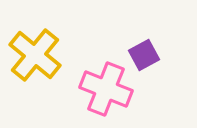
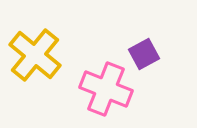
purple square: moved 1 px up
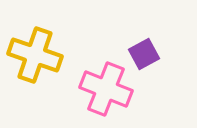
yellow cross: rotated 20 degrees counterclockwise
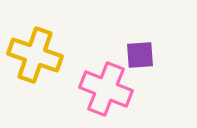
purple square: moved 4 px left, 1 px down; rotated 24 degrees clockwise
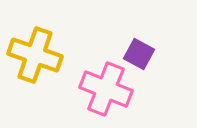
purple square: moved 1 px left, 1 px up; rotated 32 degrees clockwise
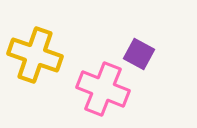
pink cross: moved 3 px left
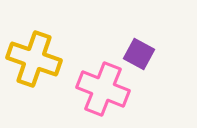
yellow cross: moved 1 px left, 4 px down
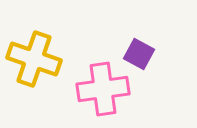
pink cross: rotated 30 degrees counterclockwise
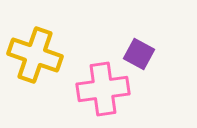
yellow cross: moved 1 px right, 4 px up
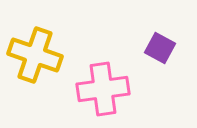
purple square: moved 21 px right, 6 px up
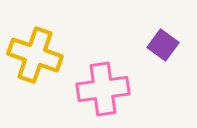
purple square: moved 3 px right, 3 px up; rotated 8 degrees clockwise
